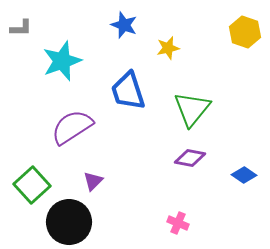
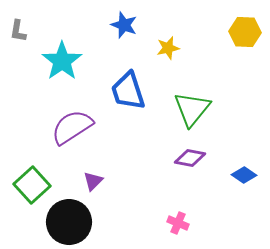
gray L-shape: moved 3 px left, 3 px down; rotated 100 degrees clockwise
yellow hexagon: rotated 16 degrees counterclockwise
cyan star: rotated 15 degrees counterclockwise
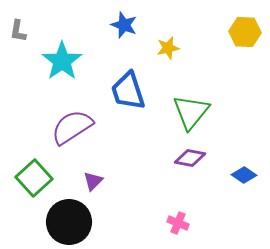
green triangle: moved 1 px left, 3 px down
green square: moved 2 px right, 7 px up
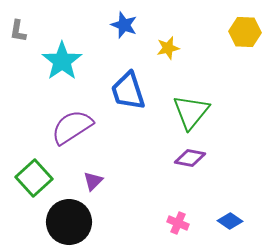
blue diamond: moved 14 px left, 46 px down
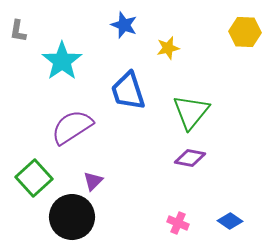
black circle: moved 3 px right, 5 px up
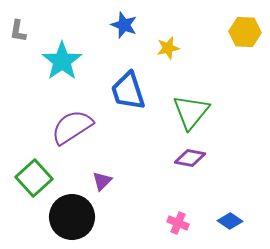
purple triangle: moved 9 px right
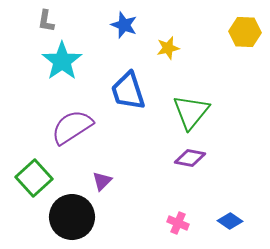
gray L-shape: moved 28 px right, 10 px up
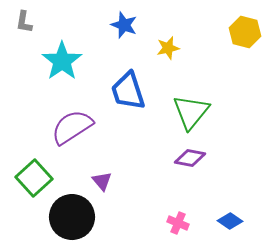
gray L-shape: moved 22 px left, 1 px down
yellow hexagon: rotated 12 degrees clockwise
purple triangle: rotated 25 degrees counterclockwise
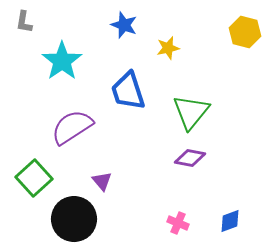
black circle: moved 2 px right, 2 px down
blue diamond: rotated 55 degrees counterclockwise
